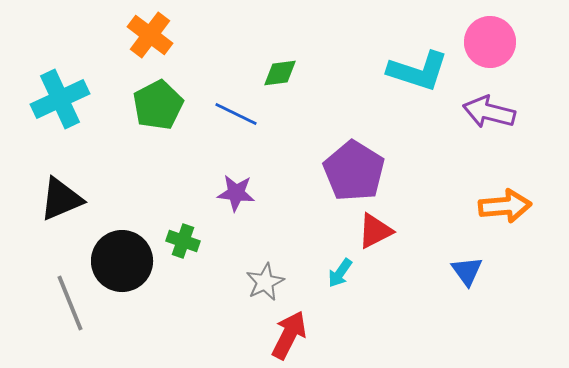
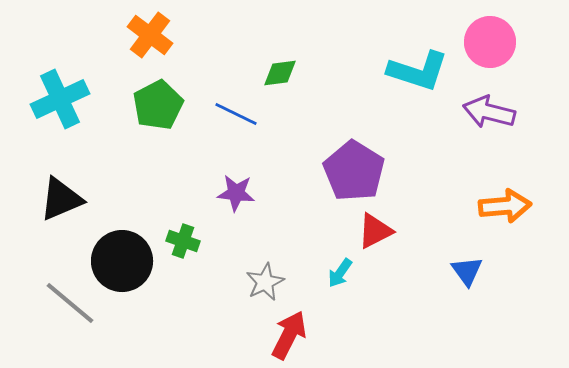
gray line: rotated 28 degrees counterclockwise
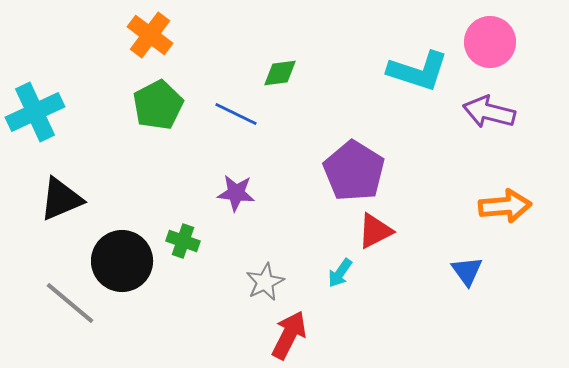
cyan cross: moved 25 px left, 13 px down
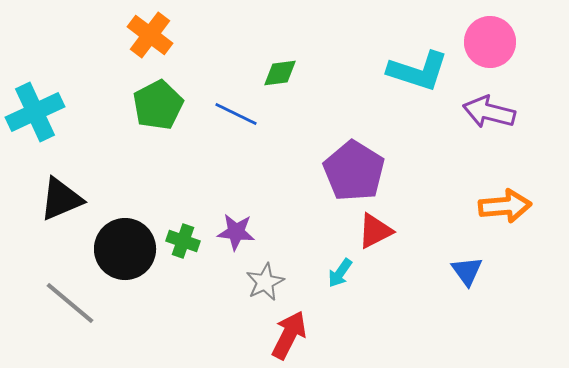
purple star: moved 39 px down
black circle: moved 3 px right, 12 px up
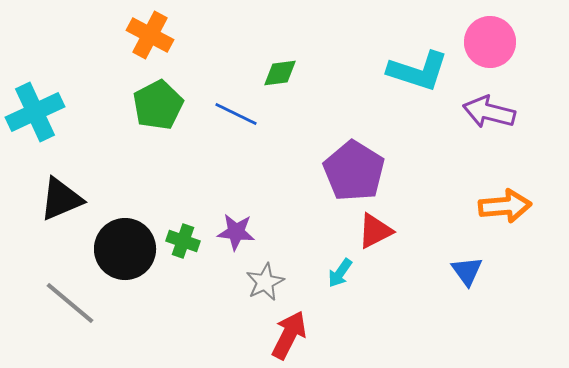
orange cross: rotated 9 degrees counterclockwise
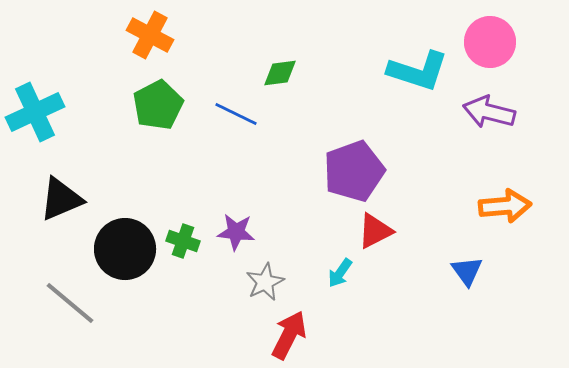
purple pentagon: rotated 20 degrees clockwise
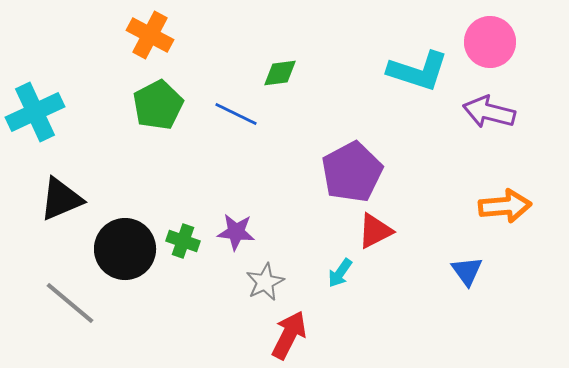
purple pentagon: moved 2 px left, 1 px down; rotated 8 degrees counterclockwise
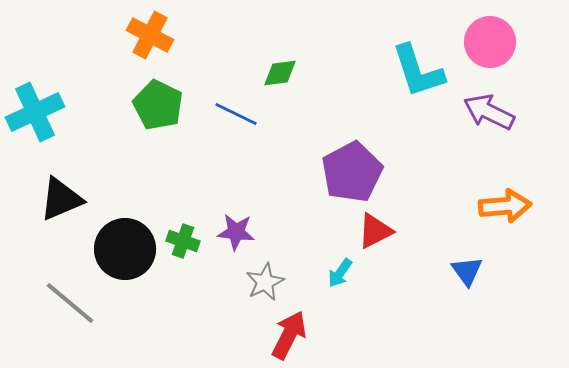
cyan L-shape: rotated 54 degrees clockwise
green pentagon: rotated 18 degrees counterclockwise
purple arrow: rotated 12 degrees clockwise
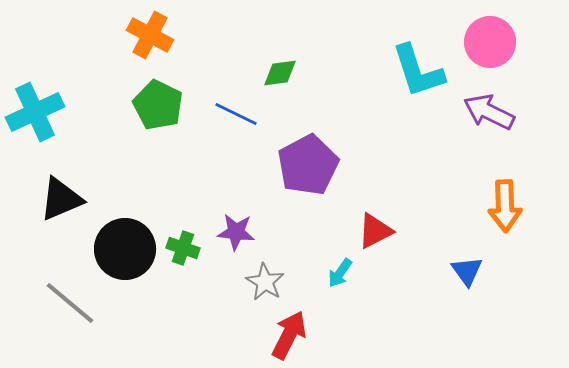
purple pentagon: moved 44 px left, 7 px up
orange arrow: rotated 93 degrees clockwise
green cross: moved 7 px down
gray star: rotated 15 degrees counterclockwise
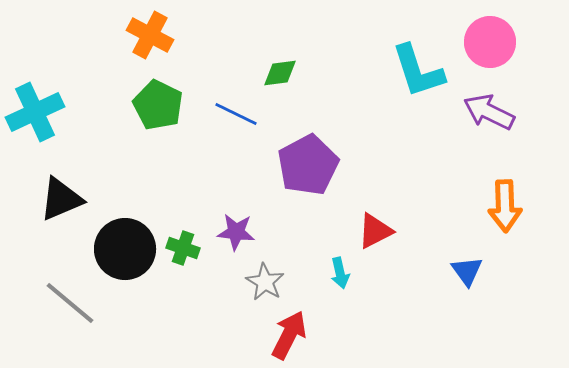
cyan arrow: rotated 48 degrees counterclockwise
